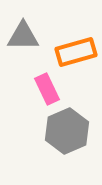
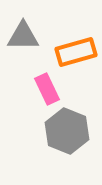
gray hexagon: rotated 15 degrees counterclockwise
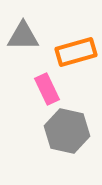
gray hexagon: rotated 9 degrees counterclockwise
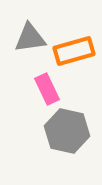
gray triangle: moved 7 px right, 2 px down; rotated 8 degrees counterclockwise
orange rectangle: moved 2 px left, 1 px up
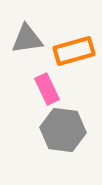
gray triangle: moved 3 px left, 1 px down
gray hexagon: moved 4 px left, 1 px up; rotated 6 degrees counterclockwise
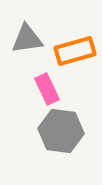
orange rectangle: moved 1 px right
gray hexagon: moved 2 px left, 1 px down
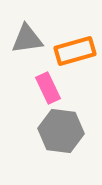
pink rectangle: moved 1 px right, 1 px up
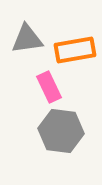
orange rectangle: moved 1 px up; rotated 6 degrees clockwise
pink rectangle: moved 1 px right, 1 px up
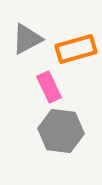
gray triangle: rotated 20 degrees counterclockwise
orange rectangle: moved 1 px right, 1 px up; rotated 6 degrees counterclockwise
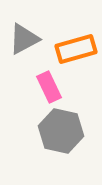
gray triangle: moved 3 px left
gray hexagon: rotated 6 degrees clockwise
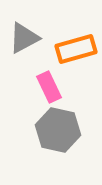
gray triangle: moved 1 px up
gray hexagon: moved 3 px left, 1 px up
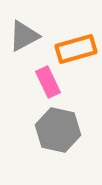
gray triangle: moved 2 px up
pink rectangle: moved 1 px left, 5 px up
